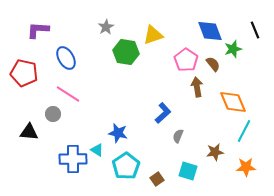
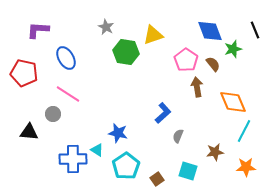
gray star: rotated 14 degrees counterclockwise
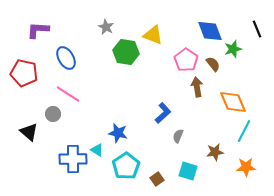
black line: moved 2 px right, 1 px up
yellow triangle: rotated 40 degrees clockwise
black triangle: rotated 36 degrees clockwise
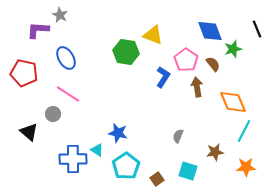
gray star: moved 46 px left, 12 px up
blue L-shape: moved 36 px up; rotated 15 degrees counterclockwise
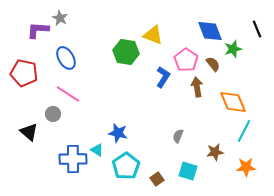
gray star: moved 3 px down
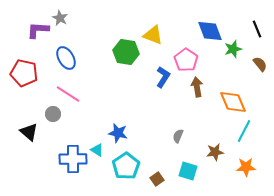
brown semicircle: moved 47 px right
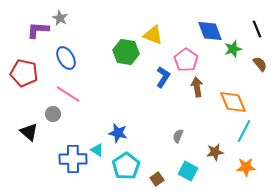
cyan square: rotated 12 degrees clockwise
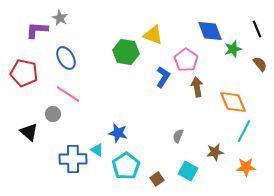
purple L-shape: moved 1 px left
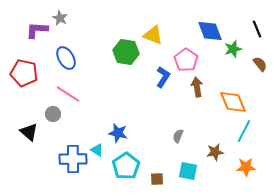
cyan square: rotated 18 degrees counterclockwise
brown square: rotated 32 degrees clockwise
